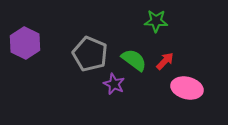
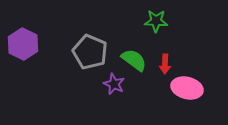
purple hexagon: moved 2 px left, 1 px down
gray pentagon: moved 2 px up
red arrow: moved 3 px down; rotated 138 degrees clockwise
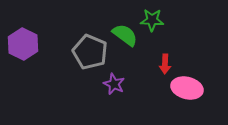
green star: moved 4 px left, 1 px up
green semicircle: moved 9 px left, 25 px up
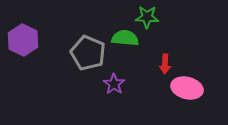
green star: moved 5 px left, 3 px up
green semicircle: moved 3 px down; rotated 32 degrees counterclockwise
purple hexagon: moved 4 px up
gray pentagon: moved 2 px left, 1 px down
purple star: rotated 10 degrees clockwise
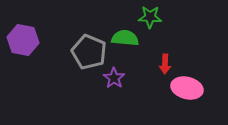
green star: moved 3 px right
purple hexagon: rotated 16 degrees counterclockwise
gray pentagon: moved 1 px right, 1 px up
purple star: moved 6 px up
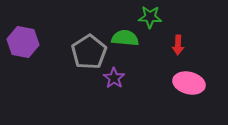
purple hexagon: moved 2 px down
gray pentagon: rotated 16 degrees clockwise
red arrow: moved 13 px right, 19 px up
pink ellipse: moved 2 px right, 5 px up
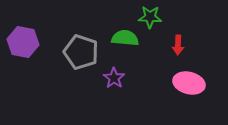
gray pentagon: moved 8 px left; rotated 20 degrees counterclockwise
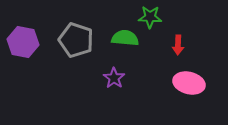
gray pentagon: moved 5 px left, 12 px up
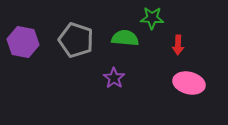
green star: moved 2 px right, 1 px down
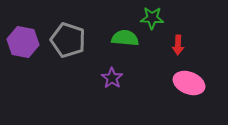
gray pentagon: moved 8 px left
purple star: moved 2 px left
pink ellipse: rotated 8 degrees clockwise
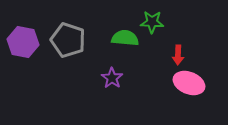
green star: moved 4 px down
red arrow: moved 10 px down
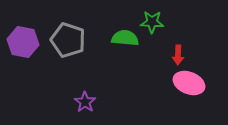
purple star: moved 27 px left, 24 px down
